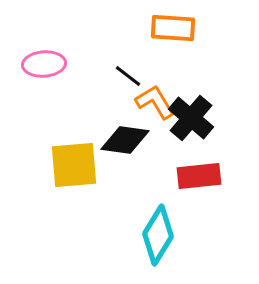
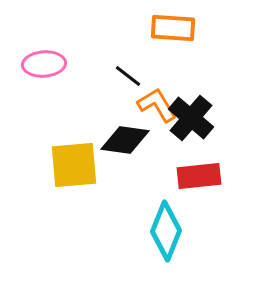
orange L-shape: moved 2 px right, 3 px down
cyan diamond: moved 8 px right, 4 px up; rotated 10 degrees counterclockwise
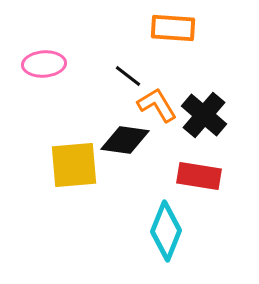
black cross: moved 13 px right, 3 px up
red rectangle: rotated 15 degrees clockwise
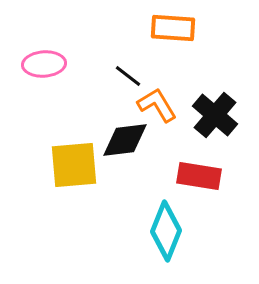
black cross: moved 11 px right
black diamond: rotated 15 degrees counterclockwise
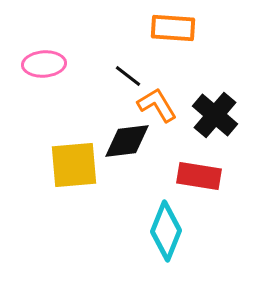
black diamond: moved 2 px right, 1 px down
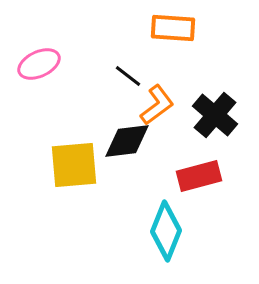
pink ellipse: moved 5 px left; rotated 21 degrees counterclockwise
orange L-shape: rotated 84 degrees clockwise
red rectangle: rotated 24 degrees counterclockwise
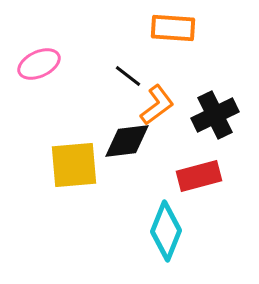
black cross: rotated 24 degrees clockwise
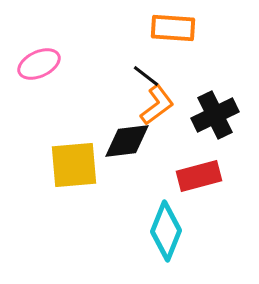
black line: moved 18 px right
